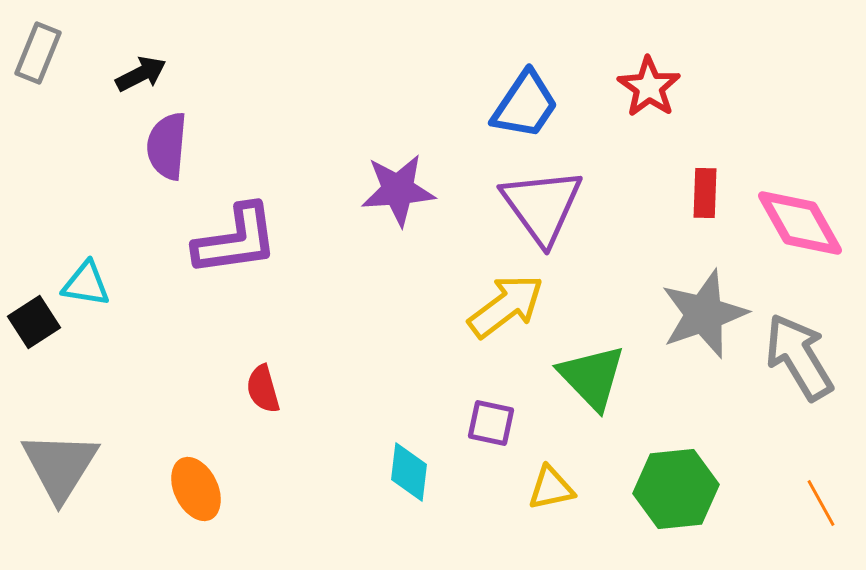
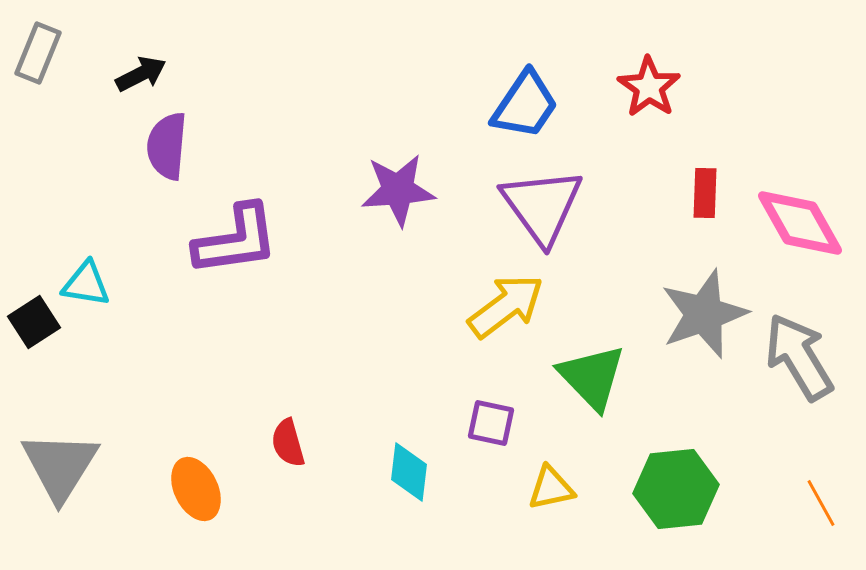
red semicircle: moved 25 px right, 54 px down
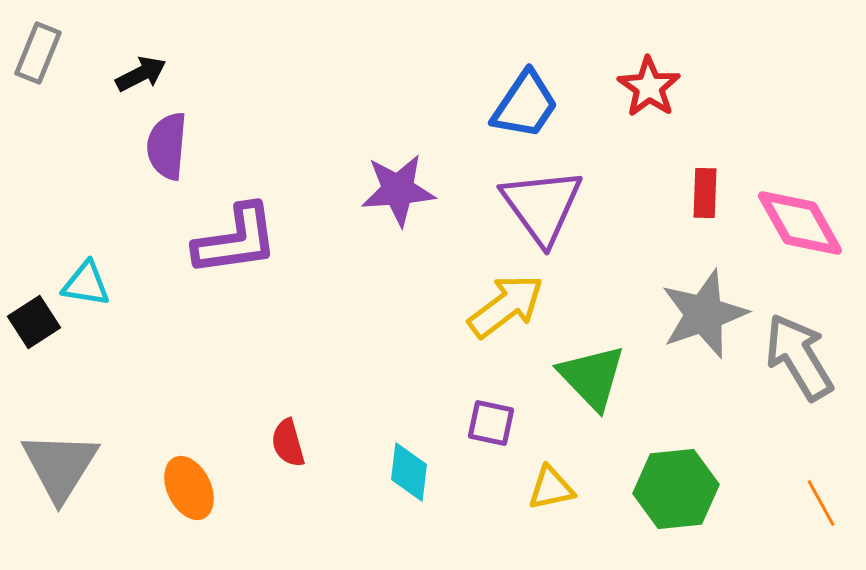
orange ellipse: moved 7 px left, 1 px up
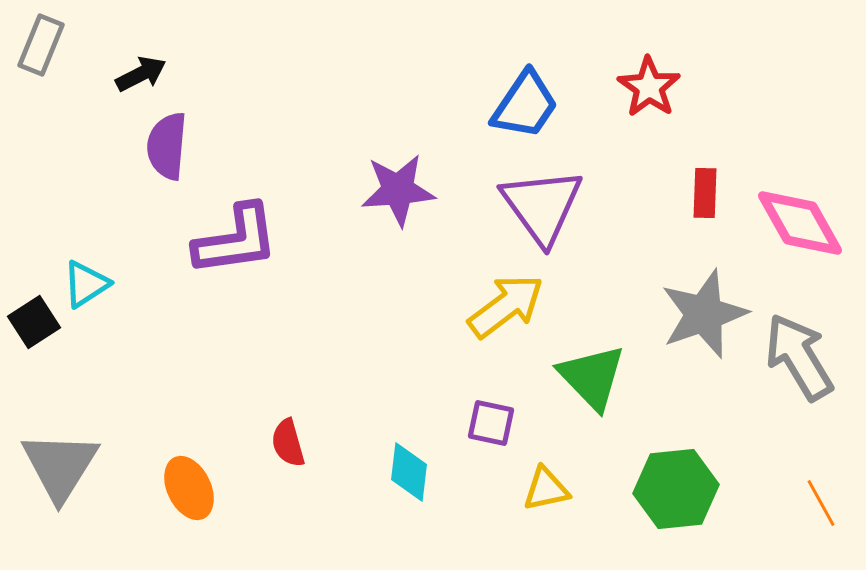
gray rectangle: moved 3 px right, 8 px up
cyan triangle: rotated 42 degrees counterclockwise
yellow triangle: moved 5 px left, 1 px down
